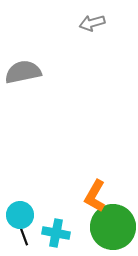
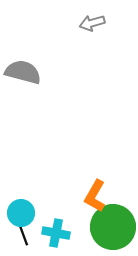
gray semicircle: rotated 27 degrees clockwise
cyan circle: moved 1 px right, 2 px up
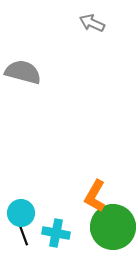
gray arrow: rotated 40 degrees clockwise
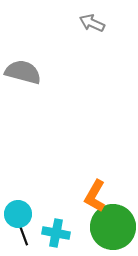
cyan circle: moved 3 px left, 1 px down
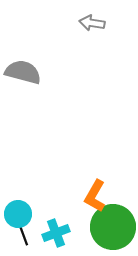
gray arrow: rotated 15 degrees counterclockwise
cyan cross: rotated 32 degrees counterclockwise
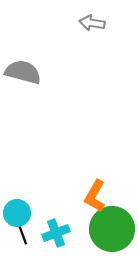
cyan circle: moved 1 px left, 1 px up
green circle: moved 1 px left, 2 px down
black line: moved 1 px left, 1 px up
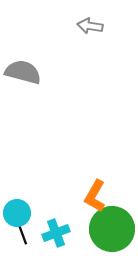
gray arrow: moved 2 px left, 3 px down
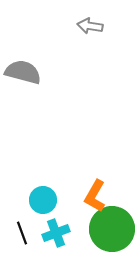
cyan circle: moved 26 px right, 13 px up
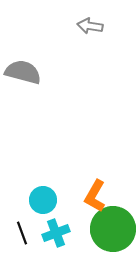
green circle: moved 1 px right
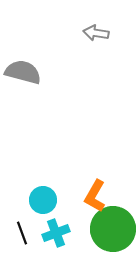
gray arrow: moved 6 px right, 7 px down
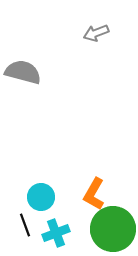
gray arrow: rotated 30 degrees counterclockwise
orange L-shape: moved 1 px left, 2 px up
cyan circle: moved 2 px left, 3 px up
black line: moved 3 px right, 8 px up
